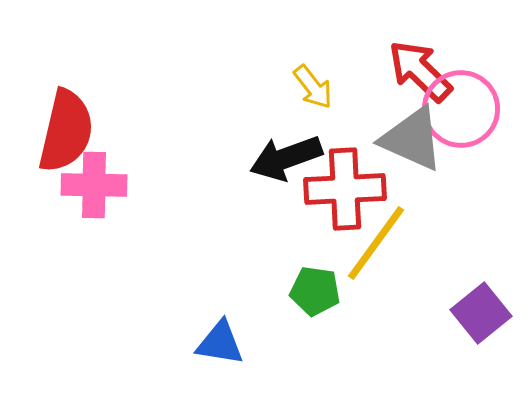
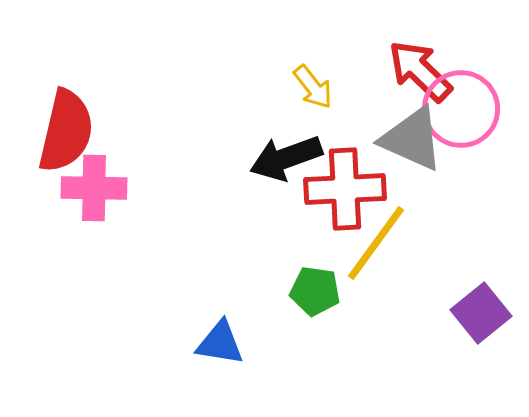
pink cross: moved 3 px down
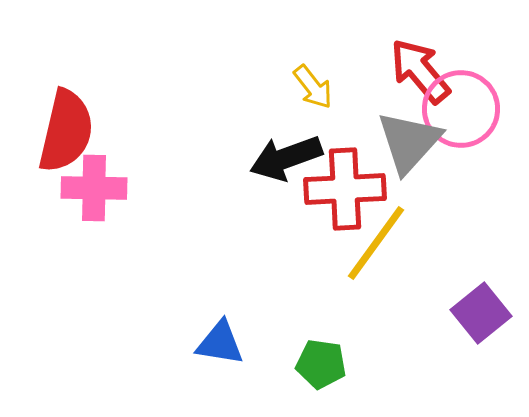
red arrow: rotated 6 degrees clockwise
gray triangle: moved 3 px left, 3 px down; rotated 48 degrees clockwise
green pentagon: moved 6 px right, 73 px down
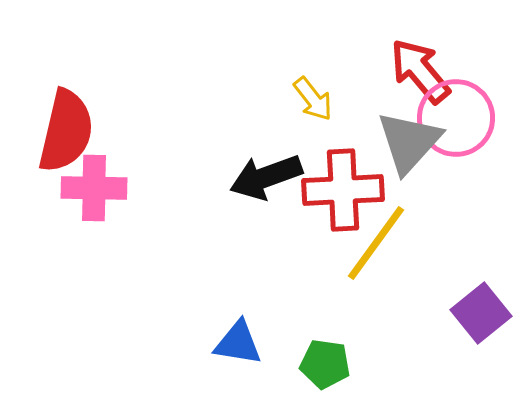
yellow arrow: moved 12 px down
pink circle: moved 5 px left, 9 px down
black arrow: moved 20 px left, 19 px down
red cross: moved 2 px left, 1 px down
blue triangle: moved 18 px right
green pentagon: moved 4 px right
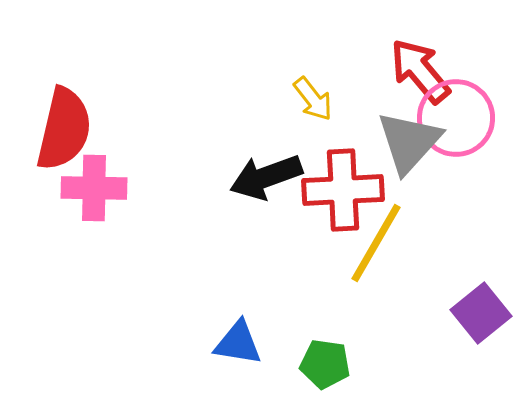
red semicircle: moved 2 px left, 2 px up
yellow line: rotated 6 degrees counterclockwise
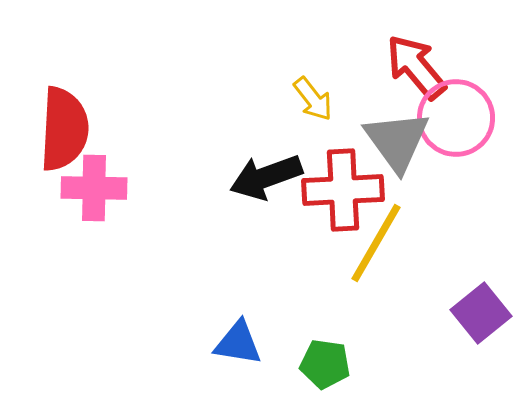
red arrow: moved 4 px left, 4 px up
red semicircle: rotated 10 degrees counterclockwise
gray triangle: moved 12 px left, 1 px up; rotated 18 degrees counterclockwise
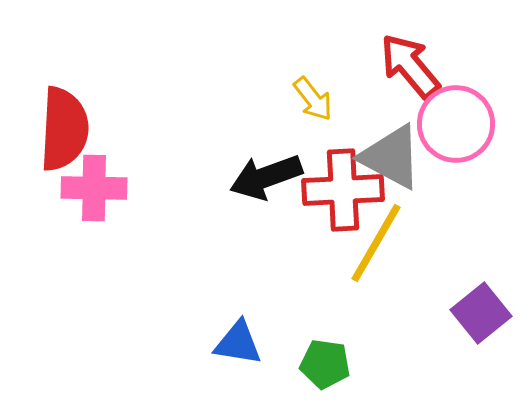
red arrow: moved 6 px left, 1 px up
pink circle: moved 6 px down
gray triangle: moved 6 px left, 16 px down; rotated 26 degrees counterclockwise
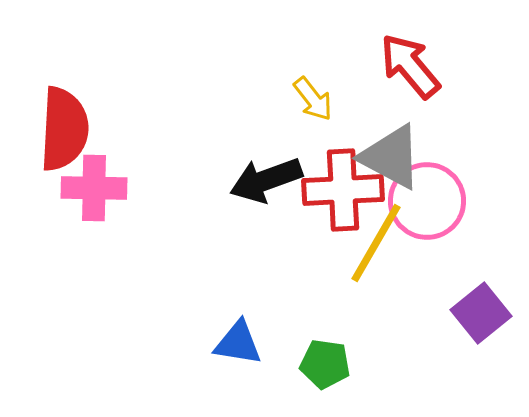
pink circle: moved 29 px left, 77 px down
black arrow: moved 3 px down
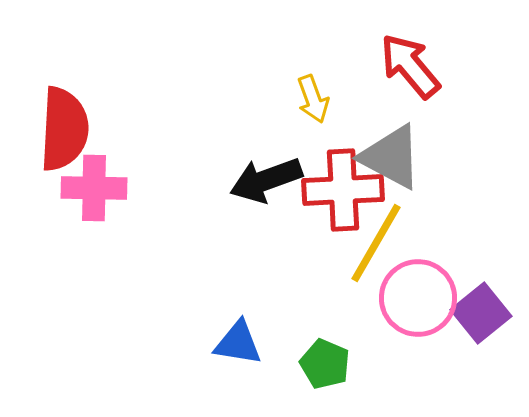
yellow arrow: rotated 18 degrees clockwise
pink circle: moved 9 px left, 97 px down
green pentagon: rotated 15 degrees clockwise
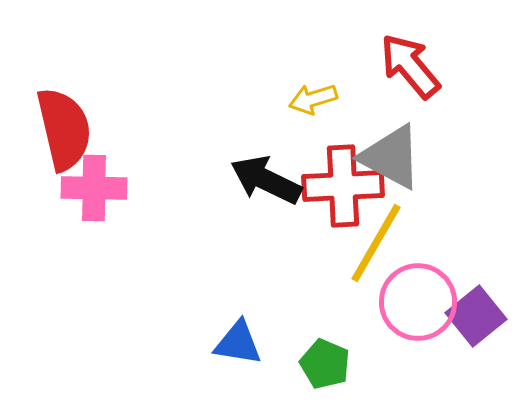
yellow arrow: rotated 93 degrees clockwise
red semicircle: rotated 16 degrees counterclockwise
black arrow: rotated 46 degrees clockwise
red cross: moved 4 px up
pink circle: moved 4 px down
purple square: moved 5 px left, 3 px down
